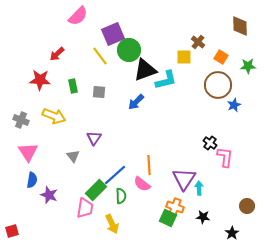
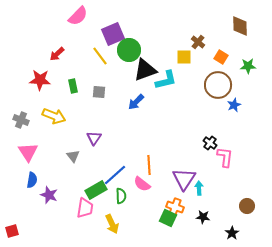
green rectangle at (96, 190): rotated 15 degrees clockwise
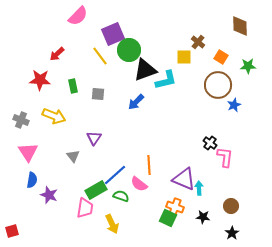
gray square at (99, 92): moved 1 px left, 2 px down
purple triangle at (184, 179): rotated 40 degrees counterclockwise
pink semicircle at (142, 184): moved 3 px left
green semicircle at (121, 196): rotated 70 degrees counterclockwise
brown circle at (247, 206): moved 16 px left
